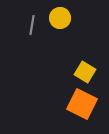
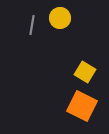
orange square: moved 2 px down
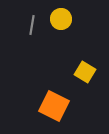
yellow circle: moved 1 px right, 1 px down
orange square: moved 28 px left
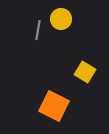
gray line: moved 6 px right, 5 px down
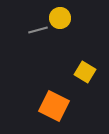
yellow circle: moved 1 px left, 1 px up
gray line: rotated 66 degrees clockwise
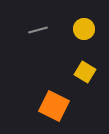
yellow circle: moved 24 px right, 11 px down
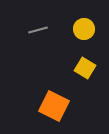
yellow square: moved 4 px up
